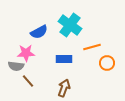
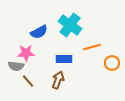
orange circle: moved 5 px right
brown arrow: moved 6 px left, 8 px up
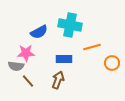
cyan cross: rotated 25 degrees counterclockwise
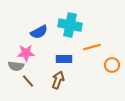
orange circle: moved 2 px down
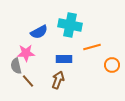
gray semicircle: rotated 70 degrees clockwise
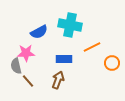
orange line: rotated 12 degrees counterclockwise
orange circle: moved 2 px up
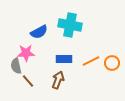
orange line: moved 1 px left, 14 px down
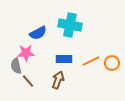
blue semicircle: moved 1 px left, 1 px down
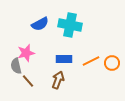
blue semicircle: moved 2 px right, 9 px up
pink star: rotated 12 degrees counterclockwise
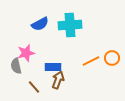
cyan cross: rotated 15 degrees counterclockwise
blue rectangle: moved 11 px left, 8 px down
orange circle: moved 5 px up
brown line: moved 6 px right, 6 px down
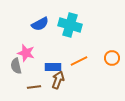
cyan cross: rotated 20 degrees clockwise
pink star: rotated 30 degrees clockwise
orange line: moved 12 px left
brown line: rotated 56 degrees counterclockwise
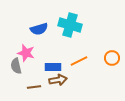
blue semicircle: moved 1 px left, 5 px down; rotated 12 degrees clockwise
brown arrow: rotated 60 degrees clockwise
